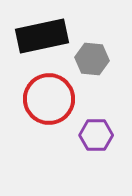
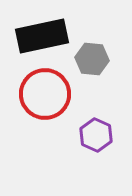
red circle: moved 4 px left, 5 px up
purple hexagon: rotated 24 degrees clockwise
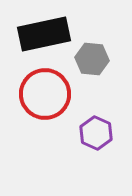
black rectangle: moved 2 px right, 2 px up
purple hexagon: moved 2 px up
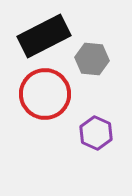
black rectangle: moved 2 px down; rotated 15 degrees counterclockwise
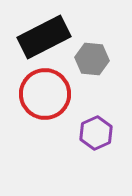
black rectangle: moved 1 px down
purple hexagon: rotated 12 degrees clockwise
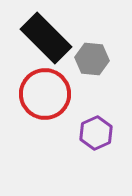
black rectangle: moved 2 px right, 1 px down; rotated 72 degrees clockwise
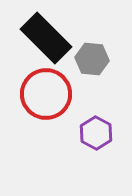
red circle: moved 1 px right
purple hexagon: rotated 8 degrees counterclockwise
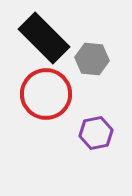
black rectangle: moved 2 px left
purple hexagon: rotated 20 degrees clockwise
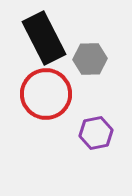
black rectangle: rotated 18 degrees clockwise
gray hexagon: moved 2 px left; rotated 8 degrees counterclockwise
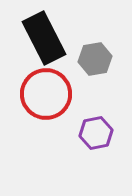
gray hexagon: moved 5 px right; rotated 8 degrees counterclockwise
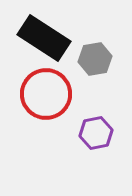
black rectangle: rotated 30 degrees counterclockwise
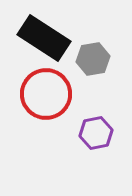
gray hexagon: moved 2 px left
